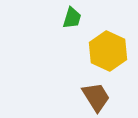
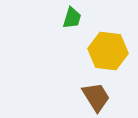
yellow hexagon: rotated 18 degrees counterclockwise
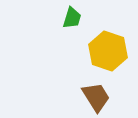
yellow hexagon: rotated 12 degrees clockwise
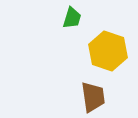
brown trapezoid: moved 3 px left; rotated 24 degrees clockwise
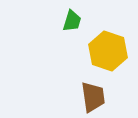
green trapezoid: moved 3 px down
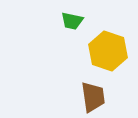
green trapezoid: rotated 85 degrees clockwise
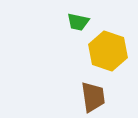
green trapezoid: moved 6 px right, 1 px down
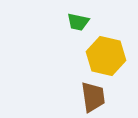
yellow hexagon: moved 2 px left, 5 px down; rotated 6 degrees counterclockwise
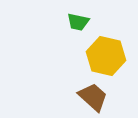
brown trapezoid: rotated 40 degrees counterclockwise
